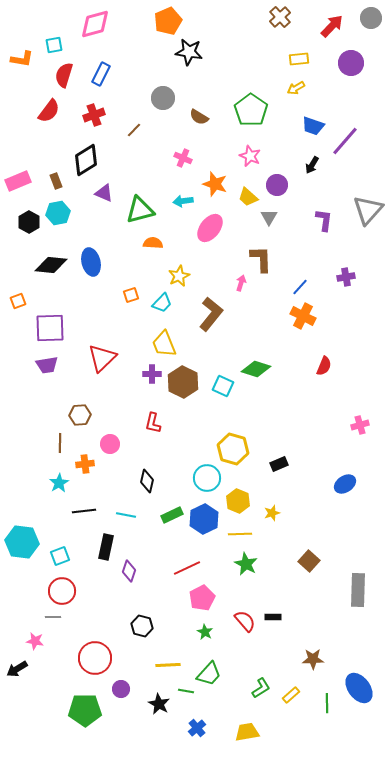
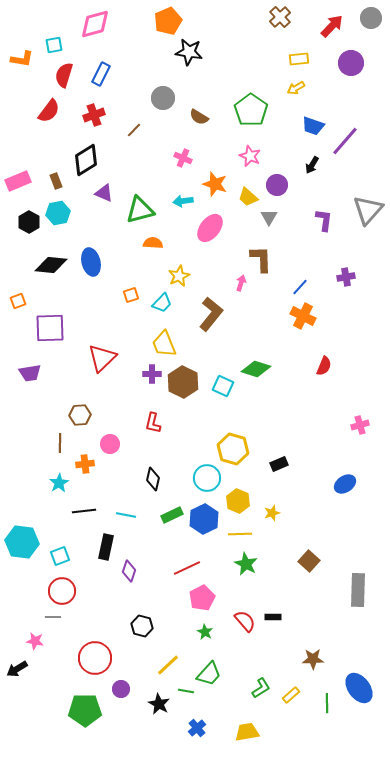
purple trapezoid at (47, 365): moved 17 px left, 8 px down
black diamond at (147, 481): moved 6 px right, 2 px up
yellow line at (168, 665): rotated 40 degrees counterclockwise
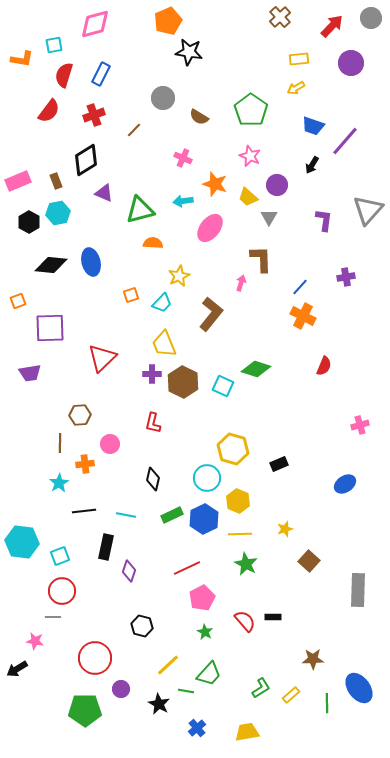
yellow star at (272, 513): moved 13 px right, 16 px down
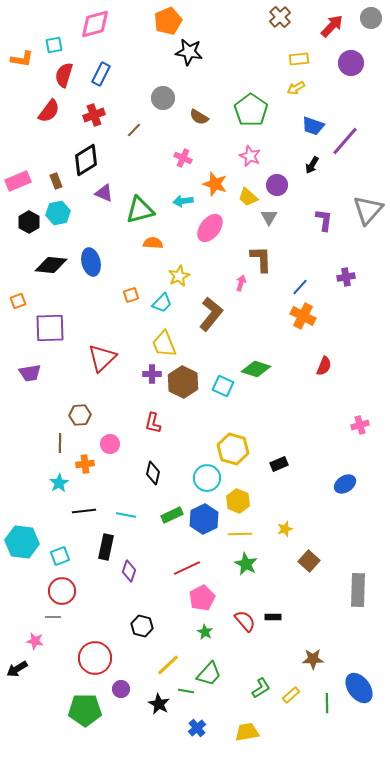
black diamond at (153, 479): moved 6 px up
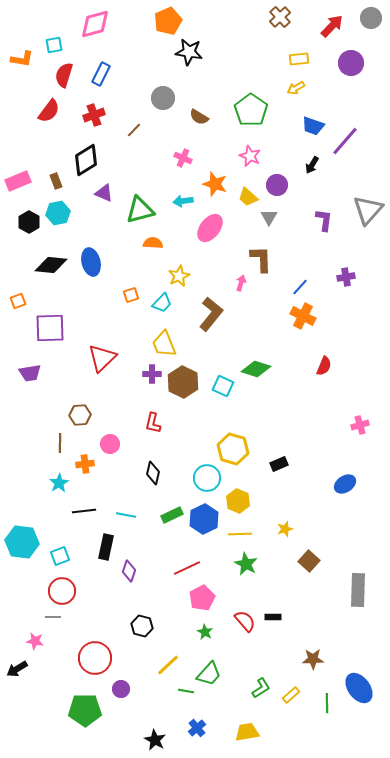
black star at (159, 704): moved 4 px left, 36 px down
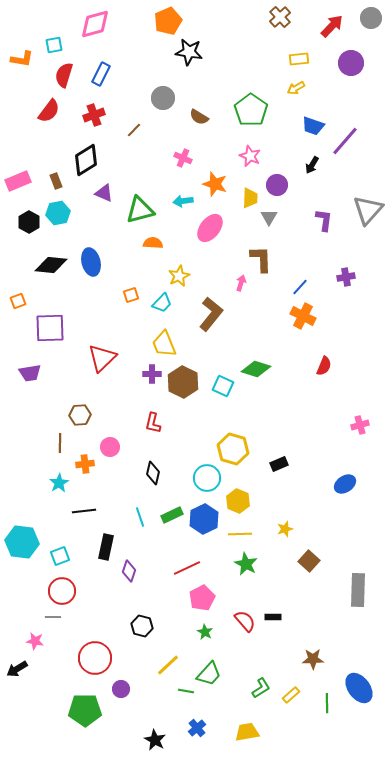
yellow trapezoid at (248, 197): moved 2 px right, 1 px down; rotated 130 degrees counterclockwise
pink circle at (110, 444): moved 3 px down
cyan line at (126, 515): moved 14 px right, 2 px down; rotated 60 degrees clockwise
